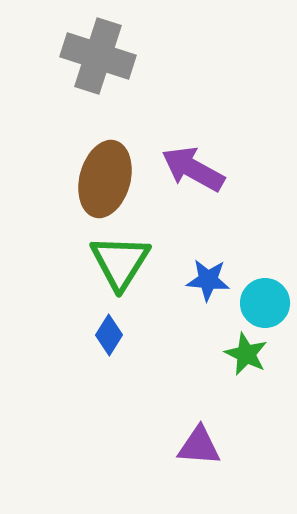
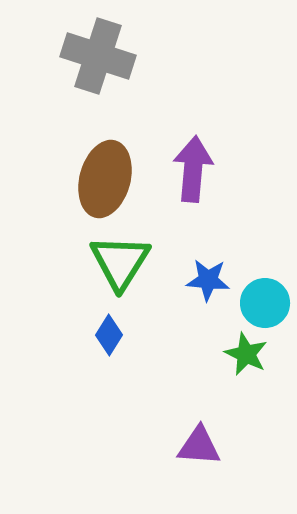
purple arrow: rotated 66 degrees clockwise
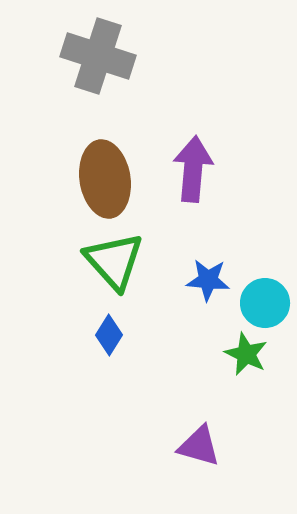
brown ellipse: rotated 24 degrees counterclockwise
green triangle: moved 6 px left, 1 px up; rotated 14 degrees counterclockwise
purple triangle: rotated 12 degrees clockwise
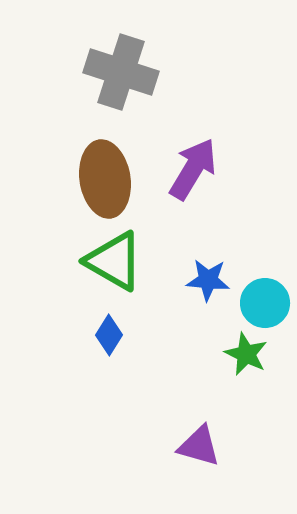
gray cross: moved 23 px right, 16 px down
purple arrow: rotated 26 degrees clockwise
green triangle: rotated 18 degrees counterclockwise
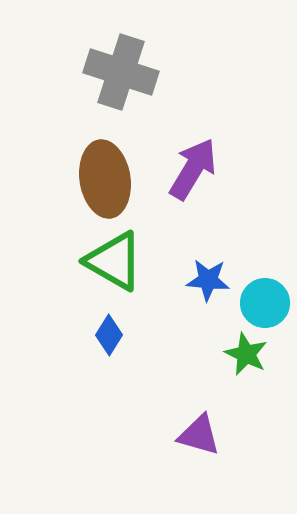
purple triangle: moved 11 px up
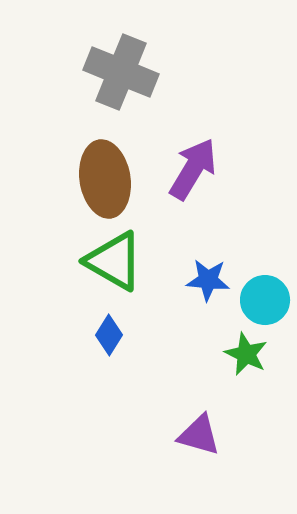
gray cross: rotated 4 degrees clockwise
cyan circle: moved 3 px up
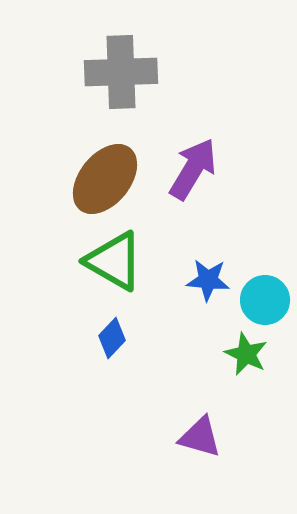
gray cross: rotated 24 degrees counterclockwise
brown ellipse: rotated 48 degrees clockwise
blue diamond: moved 3 px right, 3 px down; rotated 12 degrees clockwise
purple triangle: moved 1 px right, 2 px down
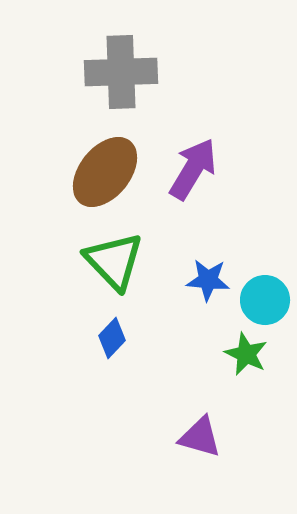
brown ellipse: moved 7 px up
green triangle: rotated 16 degrees clockwise
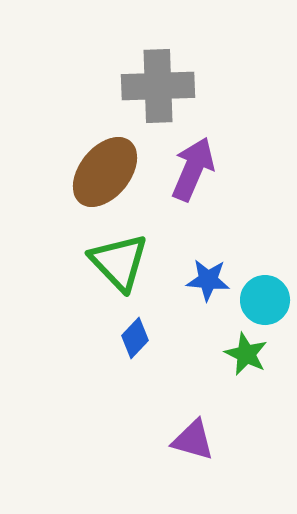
gray cross: moved 37 px right, 14 px down
purple arrow: rotated 8 degrees counterclockwise
green triangle: moved 5 px right, 1 px down
blue diamond: moved 23 px right
purple triangle: moved 7 px left, 3 px down
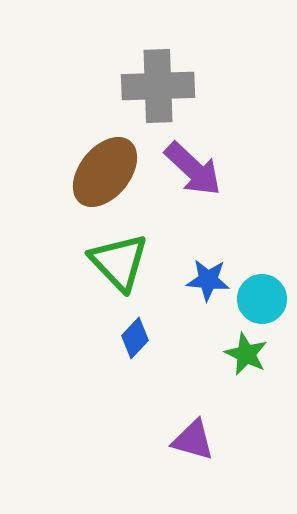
purple arrow: rotated 110 degrees clockwise
cyan circle: moved 3 px left, 1 px up
